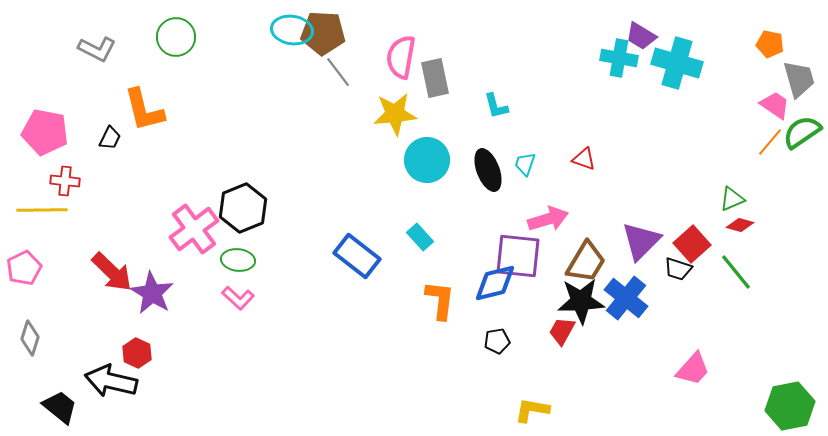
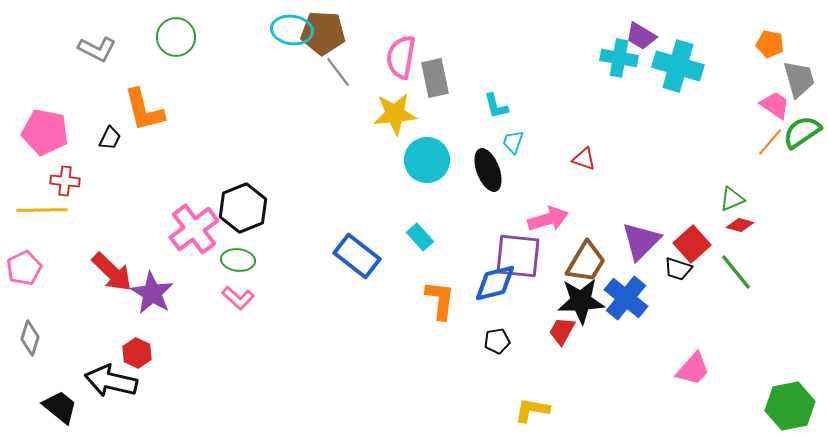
cyan cross at (677, 63): moved 1 px right, 3 px down
cyan trapezoid at (525, 164): moved 12 px left, 22 px up
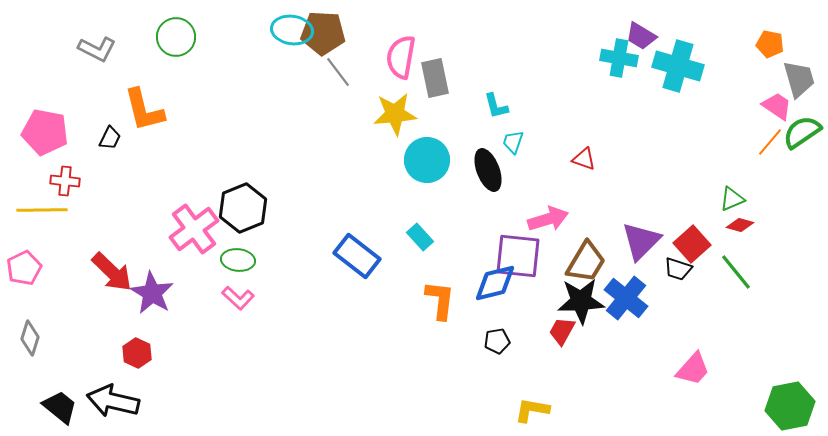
pink trapezoid at (775, 105): moved 2 px right, 1 px down
black arrow at (111, 381): moved 2 px right, 20 px down
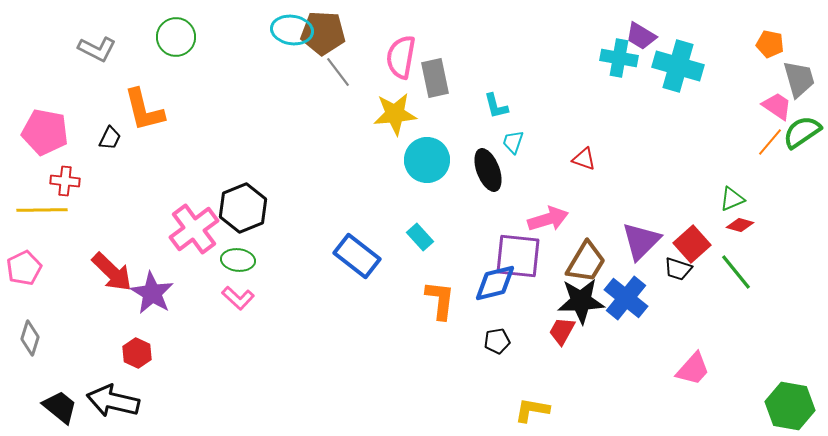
green hexagon at (790, 406): rotated 21 degrees clockwise
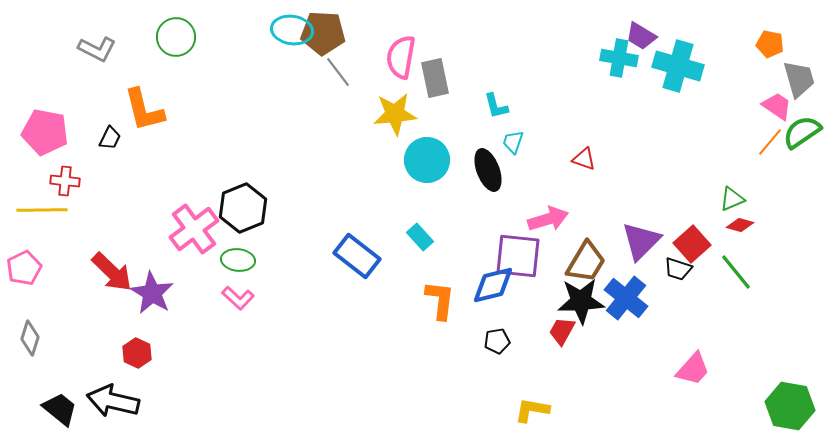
blue diamond at (495, 283): moved 2 px left, 2 px down
black trapezoid at (60, 407): moved 2 px down
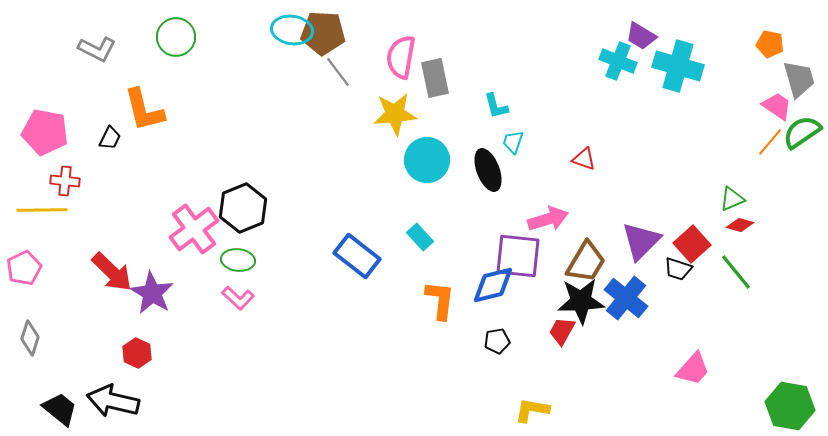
cyan cross at (619, 58): moved 1 px left, 3 px down; rotated 12 degrees clockwise
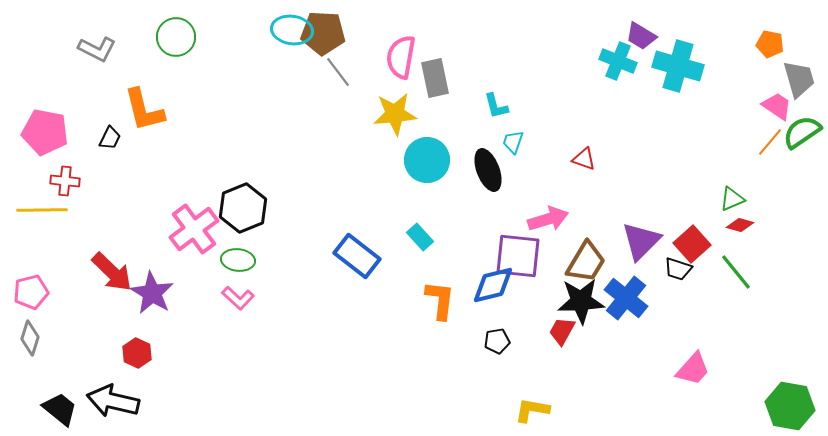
pink pentagon at (24, 268): moved 7 px right, 24 px down; rotated 12 degrees clockwise
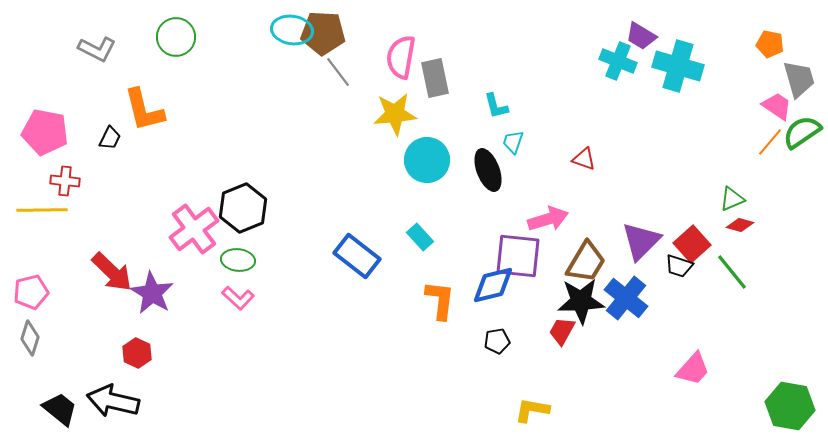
black trapezoid at (678, 269): moved 1 px right, 3 px up
green line at (736, 272): moved 4 px left
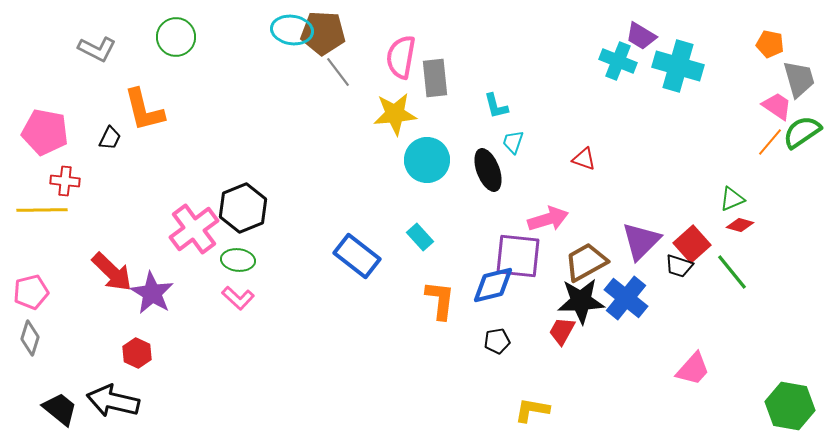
gray rectangle at (435, 78): rotated 6 degrees clockwise
brown trapezoid at (586, 262): rotated 150 degrees counterclockwise
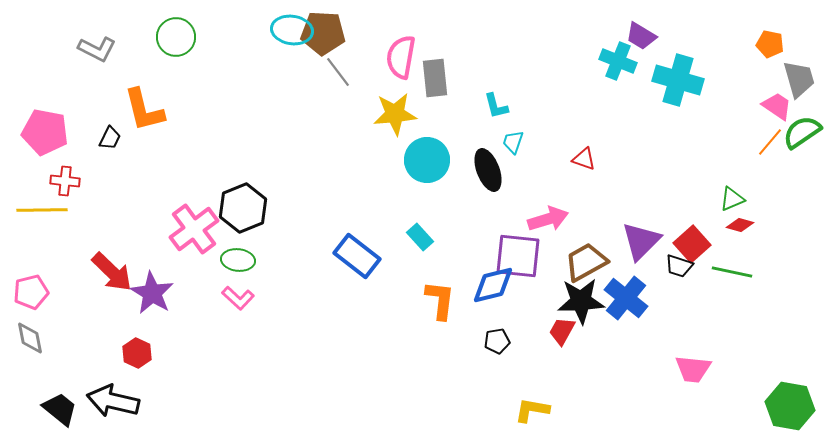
cyan cross at (678, 66): moved 14 px down
green line at (732, 272): rotated 39 degrees counterclockwise
gray diamond at (30, 338): rotated 28 degrees counterclockwise
pink trapezoid at (693, 369): rotated 54 degrees clockwise
